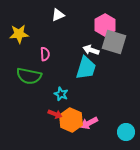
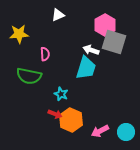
pink arrow: moved 11 px right, 8 px down
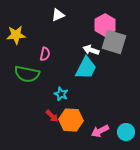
yellow star: moved 3 px left, 1 px down
pink semicircle: rotated 16 degrees clockwise
cyan trapezoid: rotated 10 degrees clockwise
green semicircle: moved 2 px left, 2 px up
red arrow: moved 3 px left, 2 px down; rotated 24 degrees clockwise
orange hexagon: rotated 20 degrees counterclockwise
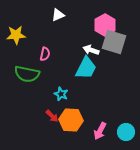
pink arrow: rotated 36 degrees counterclockwise
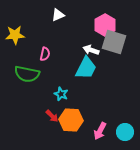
yellow star: moved 1 px left
cyan circle: moved 1 px left
